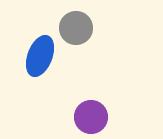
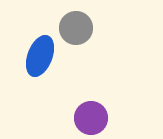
purple circle: moved 1 px down
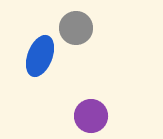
purple circle: moved 2 px up
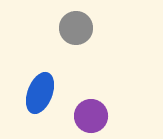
blue ellipse: moved 37 px down
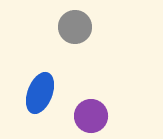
gray circle: moved 1 px left, 1 px up
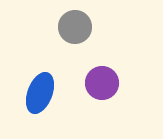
purple circle: moved 11 px right, 33 px up
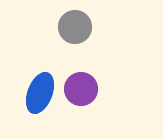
purple circle: moved 21 px left, 6 px down
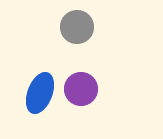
gray circle: moved 2 px right
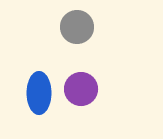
blue ellipse: moved 1 px left; rotated 21 degrees counterclockwise
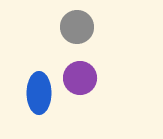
purple circle: moved 1 px left, 11 px up
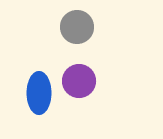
purple circle: moved 1 px left, 3 px down
